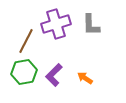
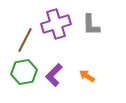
brown line: moved 1 px left, 1 px up
orange arrow: moved 2 px right, 2 px up
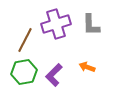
orange arrow: moved 9 px up; rotated 14 degrees counterclockwise
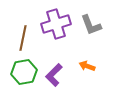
gray L-shape: rotated 20 degrees counterclockwise
brown line: moved 2 px left, 2 px up; rotated 15 degrees counterclockwise
orange arrow: moved 1 px up
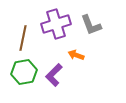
orange arrow: moved 11 px left, 11 px up
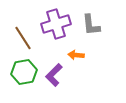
gray L-shape: rotated 15 degrees clockwise
brown line: rotated 45 degrees counterclockwise
orange arrow: rotated 14 degrees counterclockwise
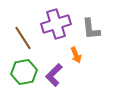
gray L-shape: moved 4 px down
orange arrow: rotated 119 degrees counterclockwise
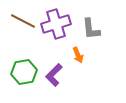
brown line: moved 17 px up; rotated 30 degrees counterclockwise
orange arrow: moved 2 px right
